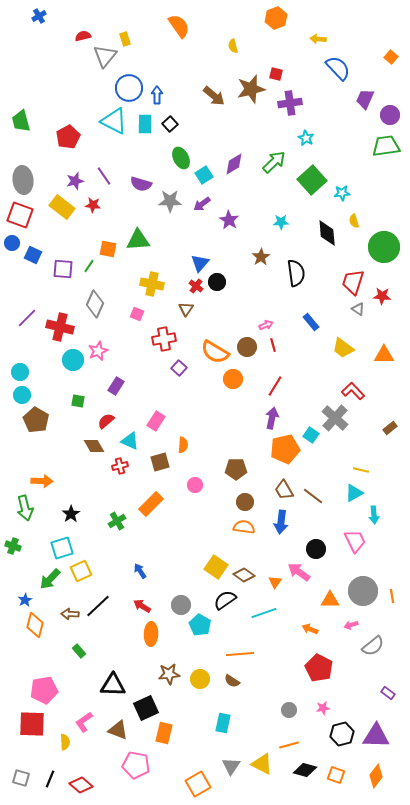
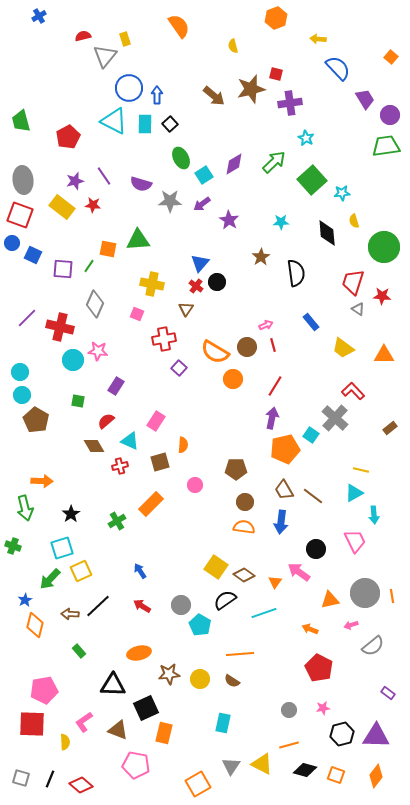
purple trapezoid at (365, 99): rotated 125 degrees clockwise
pink star at (98, 351): rotated 30 degrees clockwise
gray circle at (363, 591): moved 2 px right, 2 px down
orange triangle at (330, 600): rotated 12 degrees counterclockwise
orange ellipse at (151, 634): moved 12 px left, 19 px down; rotated 75 degrees clockwise
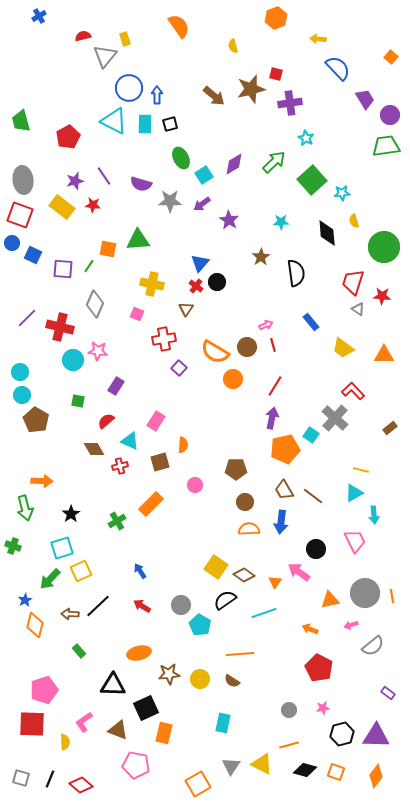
black square at (170, 124): rotated 28 degrees clockwise
brown diamond at (94, 446): moved 3 px down
orange semicircle at (244, 527): moved 5 px right, 2 px down; rotated 10 degrees counterclockwise
pink pentagon at (44, 690): rotated 8 degrees counterclockwise
orange square at (336, 775): moved 3 px up
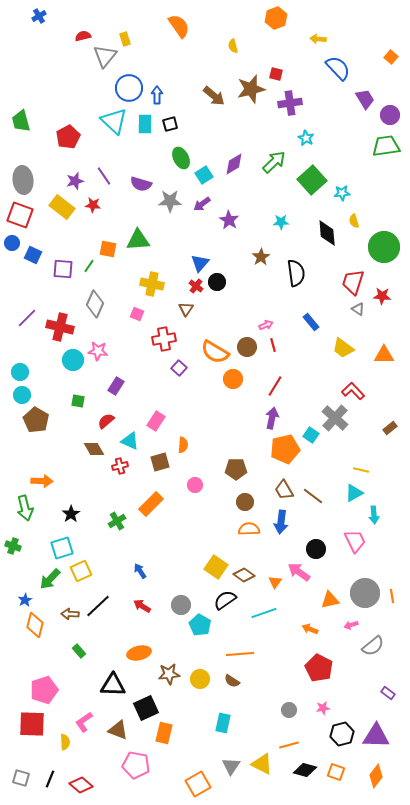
cyan triangle at (114, 121): rotated 16 degrees clockwise
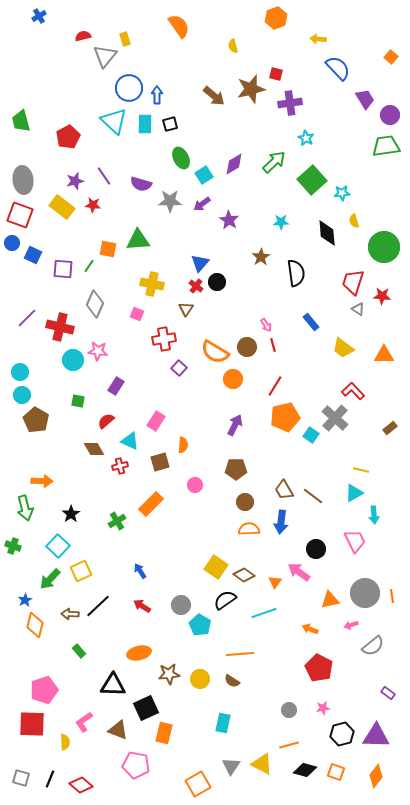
pink arrow at (266, 325): rotated 80 degrees clockwise
purple arrow at (272, 418): moved 37 px left, 7 px down; rotated 15 degrees clockwise
orange pentagon at (285, 449): moved 32 px up
cyan square at (62, 548): moved 4 px left, 2 px up; rotated 30 degrees counterclockwise
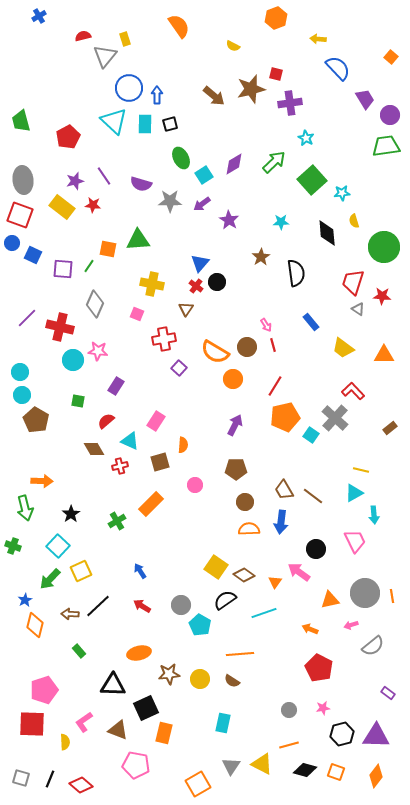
yellow semicircle at (233, 46): rotated 48 degrees counterclockwise
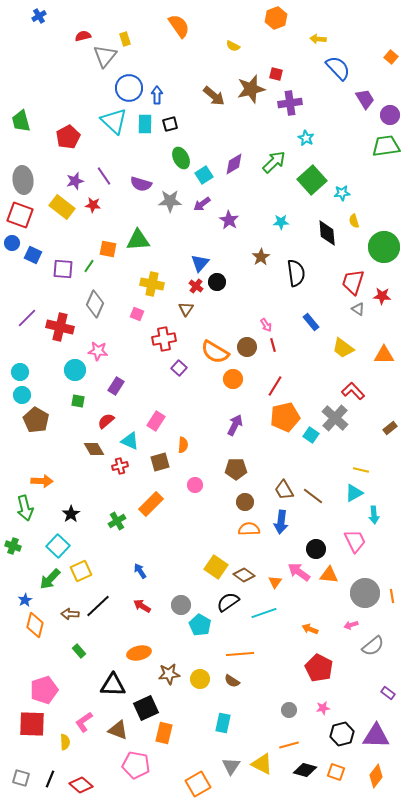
cyan circle at (73, 360): moved 2 px right, 10 px down
black semicircle at (225, 600): moved 3 px right, 2 px down
orange triangle at (330, 600): moved 1 px left, 25 px up; rotated 18 degrees clockwise
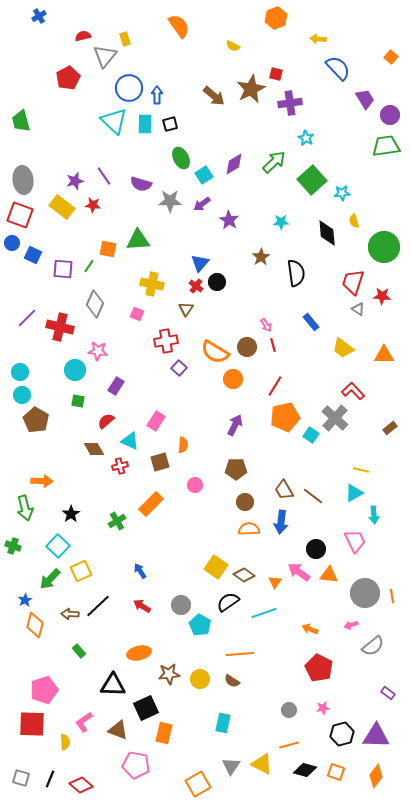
brown star at (251, 89): rotated 12 degrees counterclockwise
red pentagon at (68, 137): moved 59 px up
red cross at (164, 339): moved 2 px right, 2 px down
